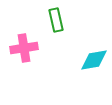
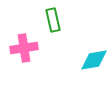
green rectangle: moved 3 px left
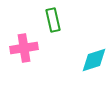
cyan diamond: rotated 8 degrees counterclockwise
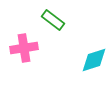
green rectangle: rotated 40 degrees counterclockwise
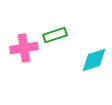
green rectangle: moved 2 px right, 15 px down; rotated 55 degrees counterclockwise
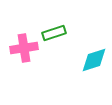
green rectangle: moved 1 px left, 2 px up
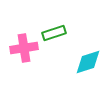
cyan diamond: moved 6 px left, 2 px down
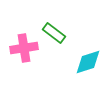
green rectangle: rotated 55 degrees clockwise
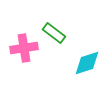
cyan diamond: moved 1 px left, 1 px down
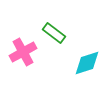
pink cross: moved 1 px left, 4 px down; rotated 20 degrees counterclockwise
